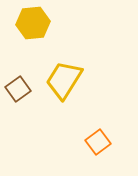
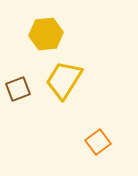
yellow hexagon: moved 13 px right, 11 px down
brown square: rotated 15 degrees clockwise
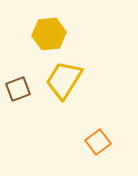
yellow hexagon: moved 3 px right
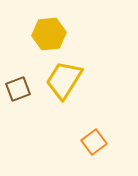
orange square: moved 4 px left
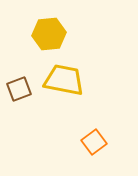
yellow trapezoid: rotated 69 degrees clockwise
brown square: moved 1 px right
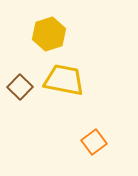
yellow hexagon: rotated 12 degrees counterclockwise
brown square: moved 1 px right, 2 px up; rotated 25 degrees counterclockwise
